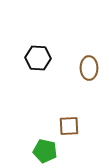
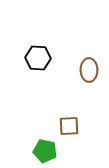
brown ellipse: moved 2 px down
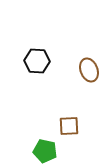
black hexagon: moved 1 px left, 3 px down
brown ellipse: rotated 20 degrees counterclockwise
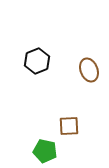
black hexagon: rotated 25 degrees counterclockwise
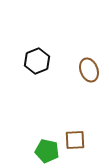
brown square: moved 6 px right, 14 px down
green pentagon: moved 2 px right
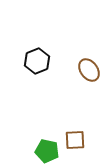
brown ellipse: rotated 15 degrees counterclockwise
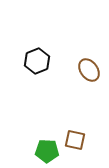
brown square: rotated 15 degrees clockwise
green pentagon: rotated 10 degrees counterclockwise
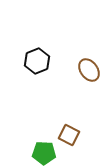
brown square: moved 6 px left, 5 px up; rotated 15 degrees clockwise
green pentagon: moved 3 px left, 2 px down
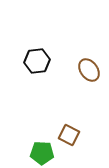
black hexagon: rotated 15 degrees clockwise
green pentagon: moved 2 px left
